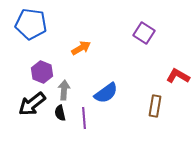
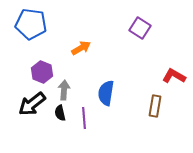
purple square: moved 4 px left, 5 px up
red L-shape: moved 4 px left
blue semicircle: rotated 135 degrees clockwise
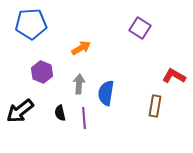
blue pentagon: rotated 12 degrees counterclockwise
gray arrow: moved 15 px right, 6 px up
black arrow: moved 12 px left, 7 px down
